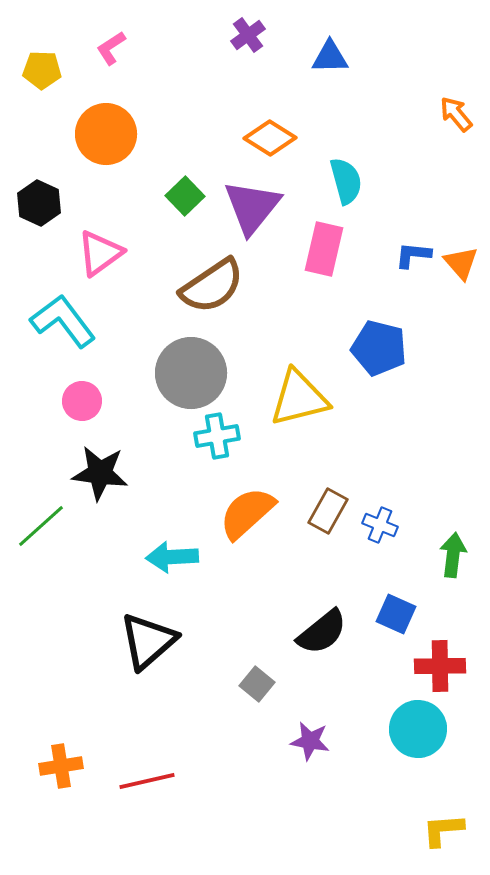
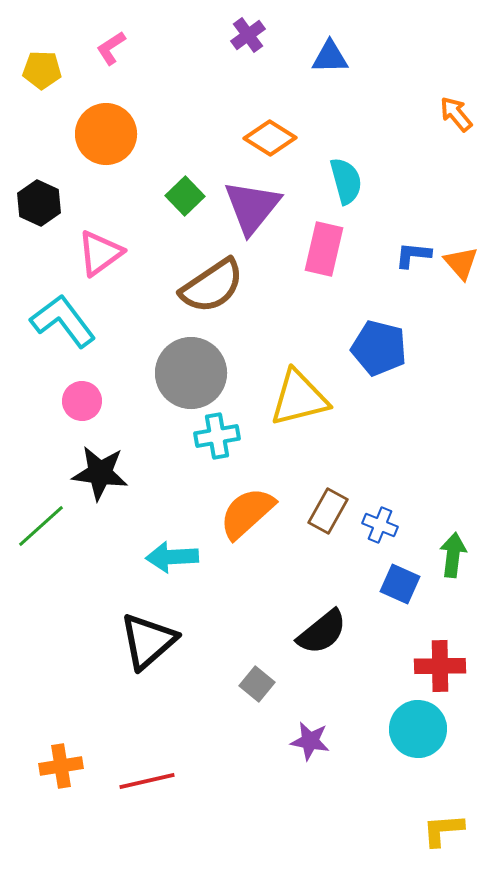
blue square: moved 4 px right, 30 px up
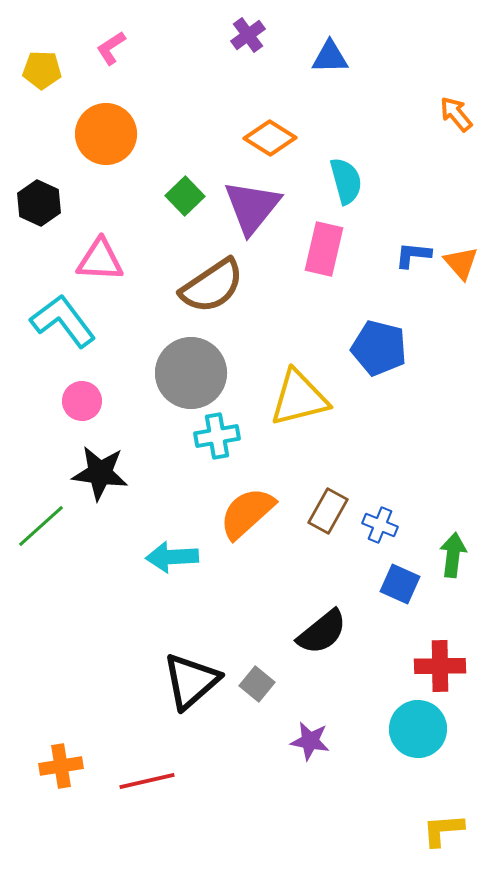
pink triangle: moved 7 px down; rotated 39 degrees clockwise
black triangle: moved 43 px right, 40 px down
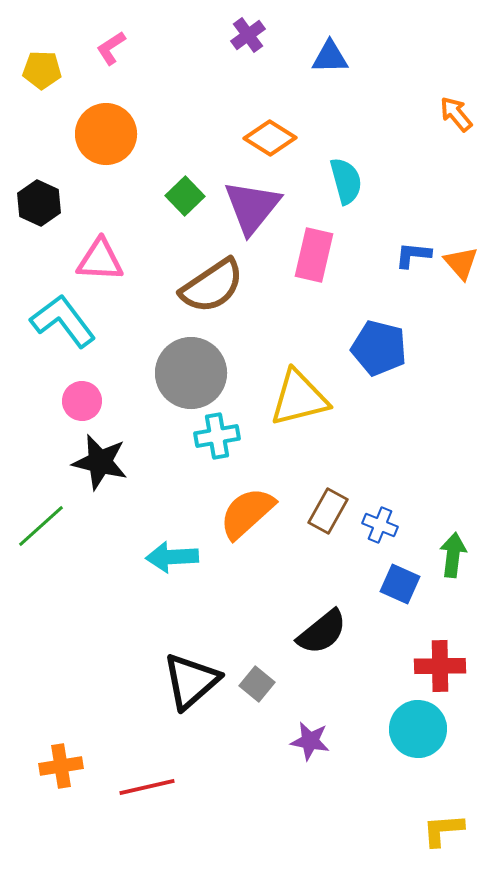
pink rectangle: moved 10 px left, 6 px down
black star: moved 11 px up; rotated 6 degrees clockwise
red line: moved 6 px down
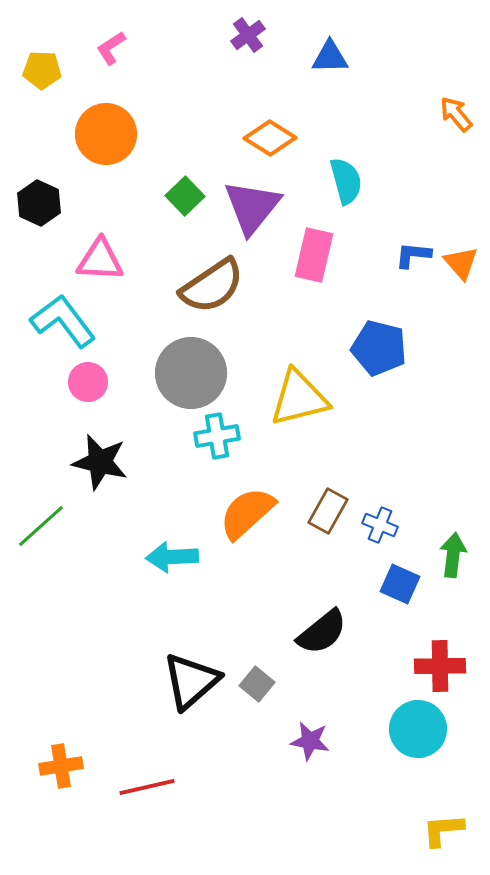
pink circle: moved 6 px right, 19 px up
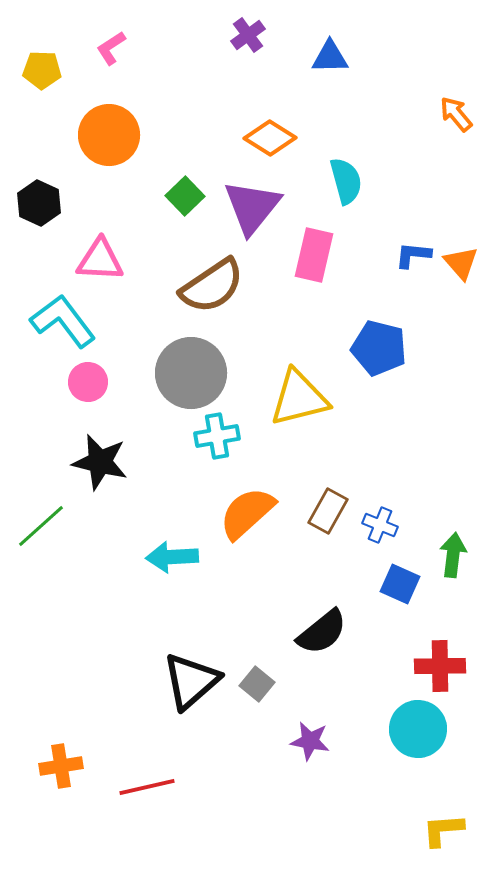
orange circle: moved 3 px right, 1 px down
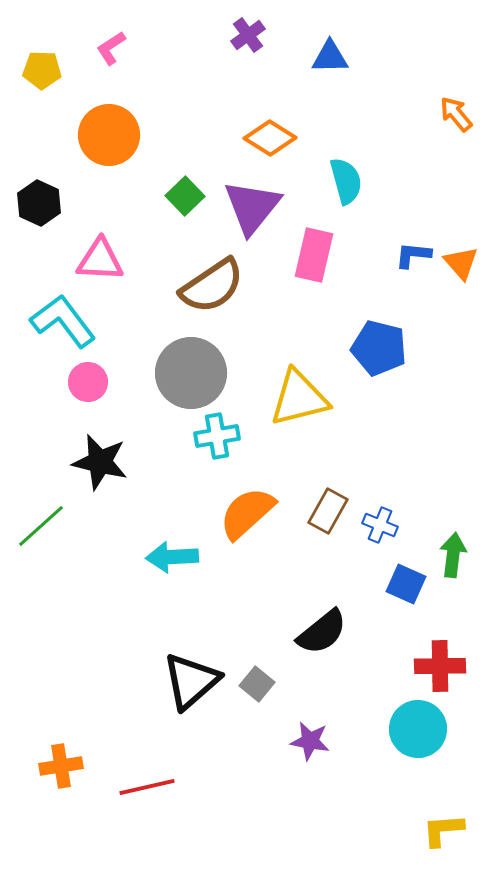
blue square: moved 6 px right
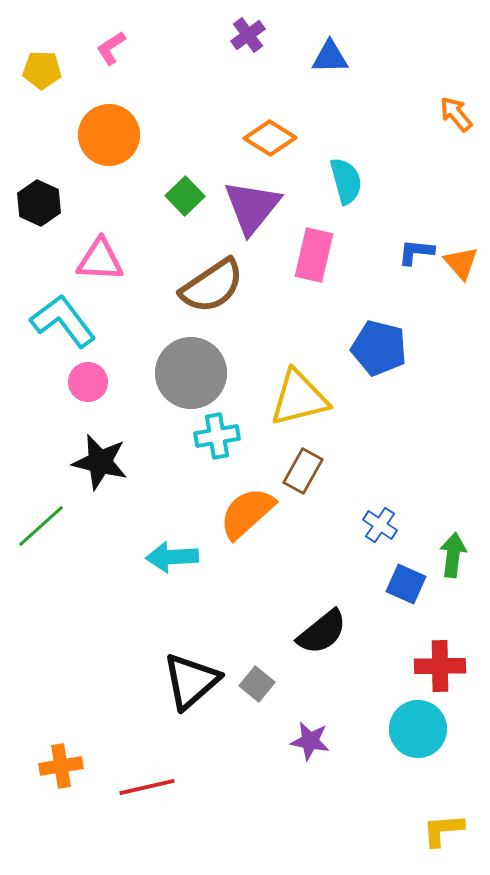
blue L-shape: moved 3 px right, 3 px up
brown rectangle: moved 25 px left, 40 px up
blue cross: rotated 12 degrees clockwise
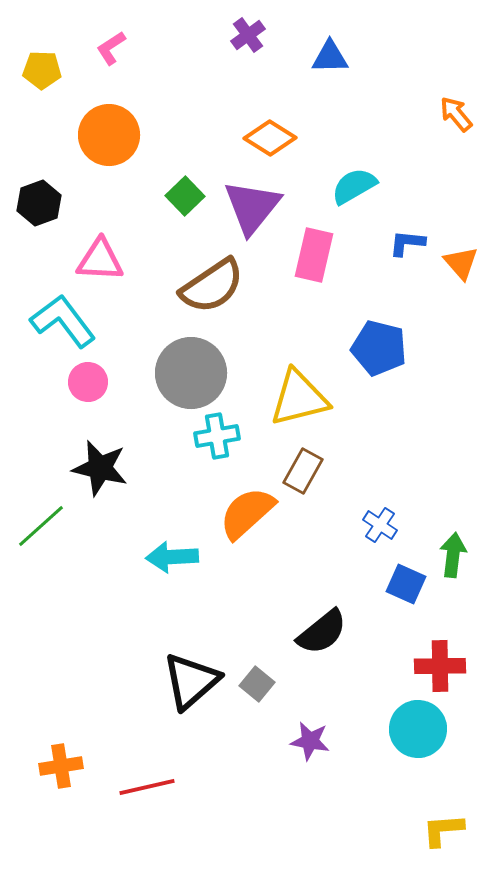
cyan semicircle: moved 8 px right, 5 px down; rotated 105 degrees counterclockwise
black hexagon: rotated 15 degrees clockwise
blue L-shape: moved 9 px left, 9 px up
black star: moved 6 px down
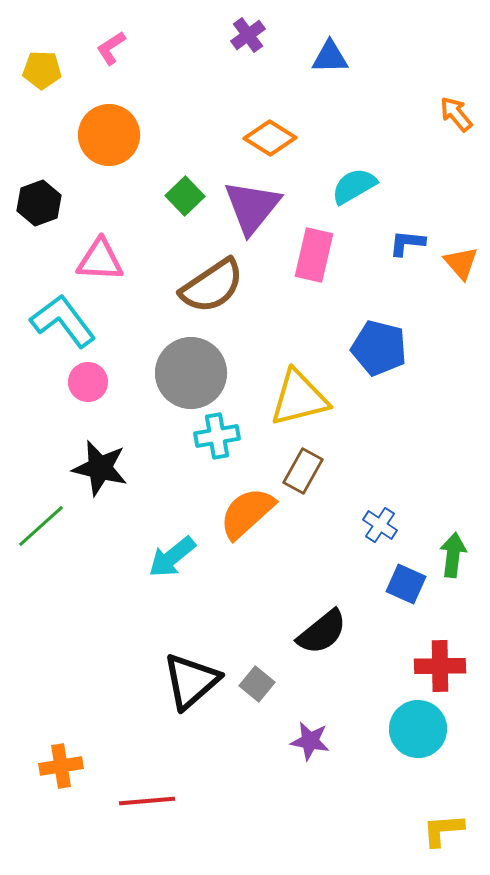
cyan arrow: rotated 36 degrees counterclockwise
red line: moved 14 px down; rotated 8 degrees clockwise
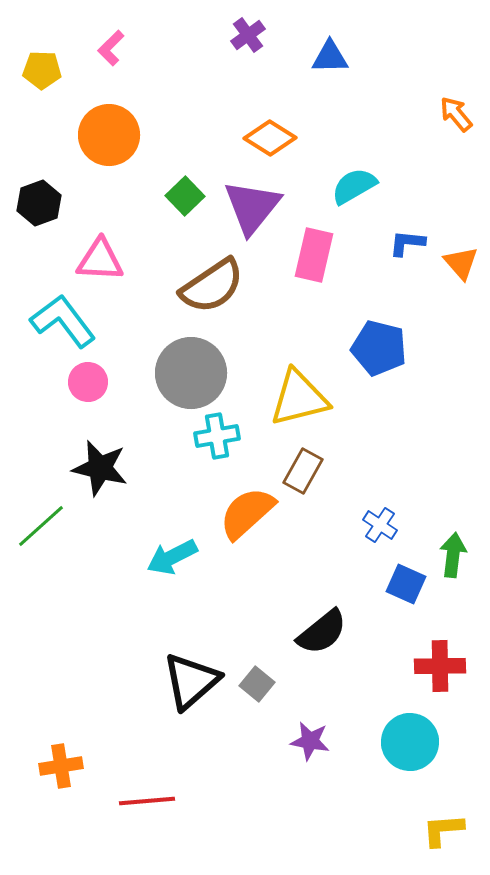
pink L-shape: rotated 12 degrees counterclockwise
cyan arrow: rotated 12 degrees clockwise
cyan circle: moved 8 px left, 13 px down
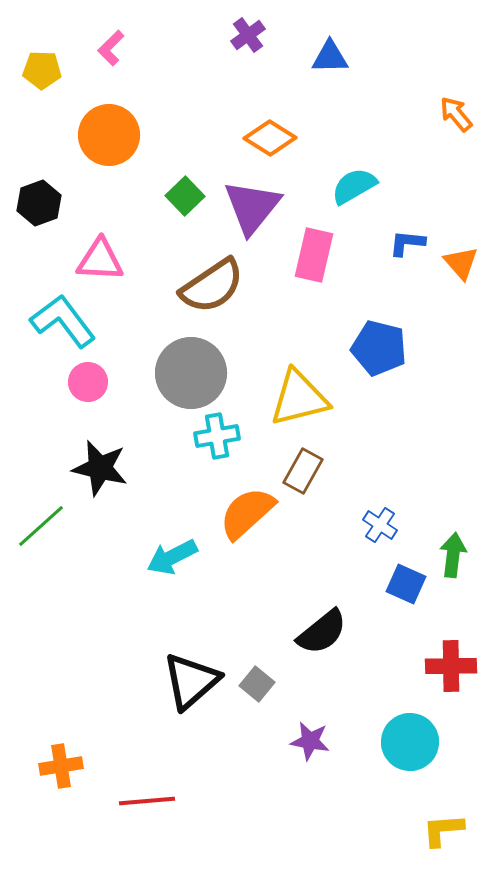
red cross: moved 11 px right
